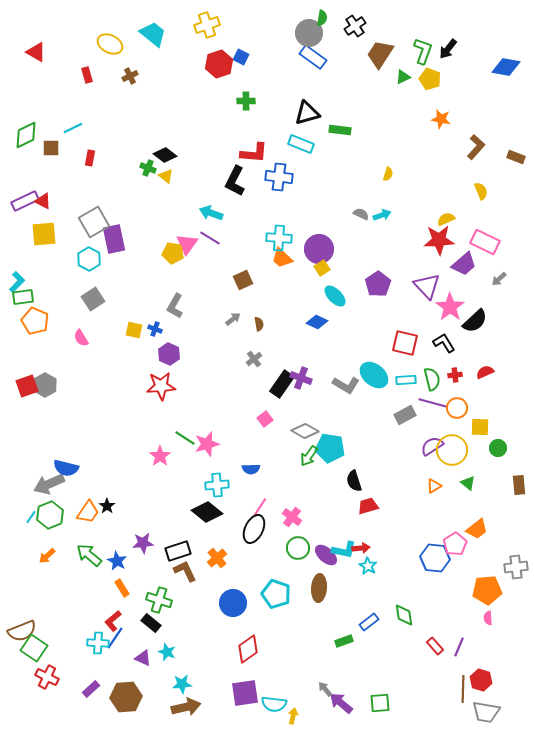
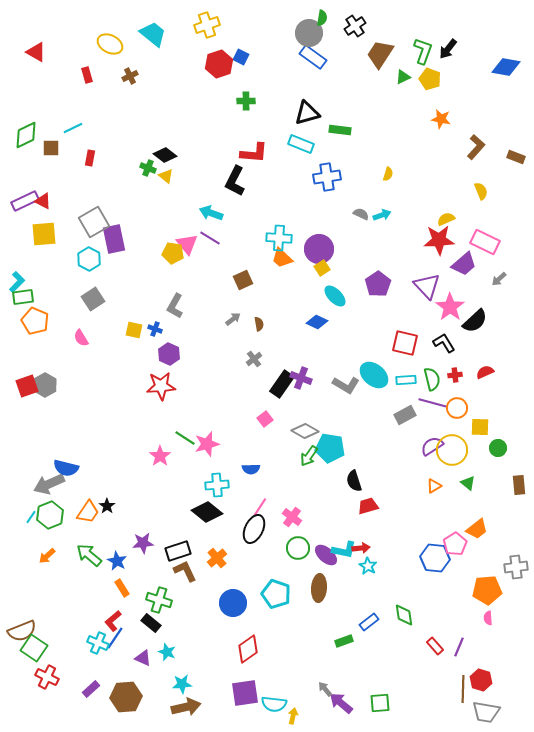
blue cross at (279, 177): moved 48 px right; rotated 16 degrees counterclockwise
pink triangle at (187, 244): rotated 15 degrees counterclockwise
cyan cross at (98, 643): rotated 20 degrees clockwise
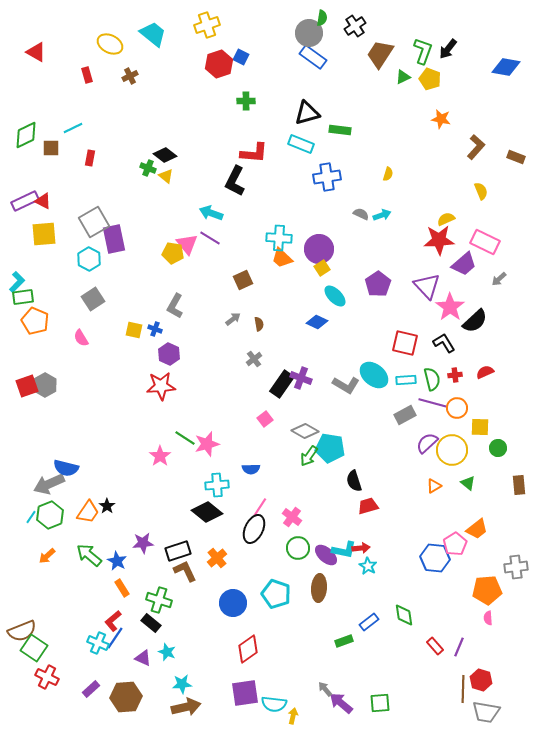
purple semicircle at (432, 446): moved 5 px left, 3 px up; rotated 10 degrees counterclockwise
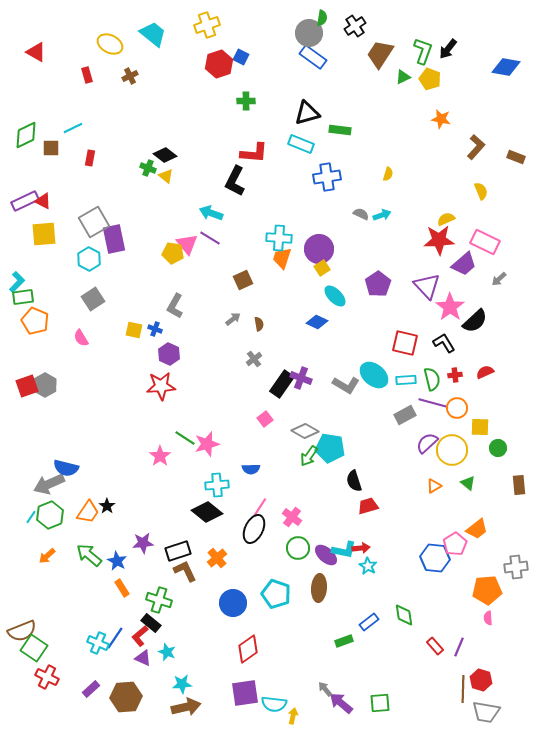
orange trapezoid at (282, 258): rotated 65 degrees clockwise
red L-shape at (113, 621): moved 27 px right, 15 px down
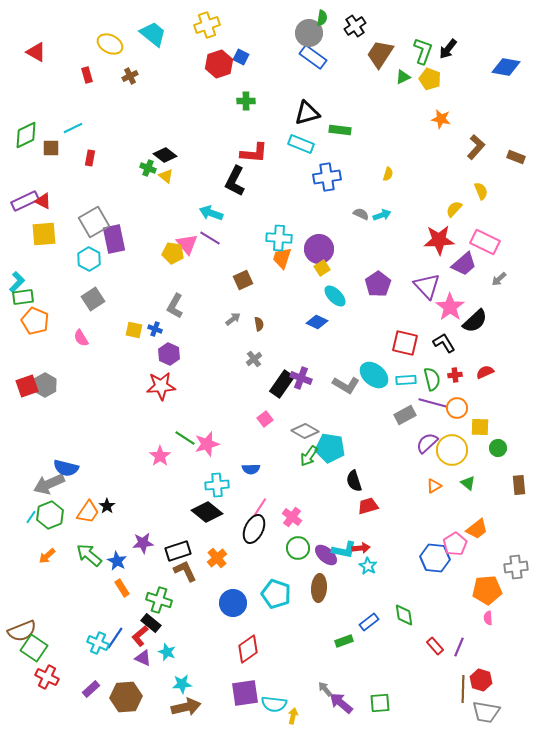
yellow semicircle at (446, 219): moved 8 px right, 10 px up; rotated 24 degrees counterclockwise
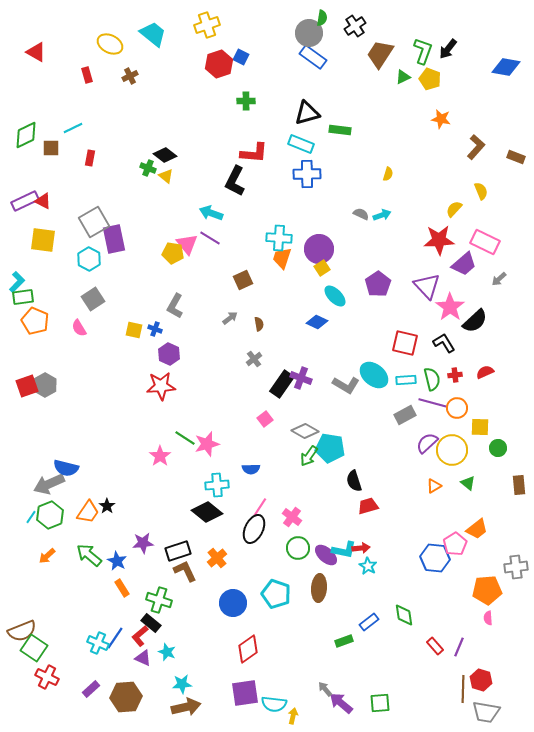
blue cross at (327, 177): moved 20 px left, 3 px up; rotated 8 degrees clockwise
yellow square at (44, 234): moved 1 px left, 6 px down; rotated 12 degrees clockwise
gray arrow at (233, 319): moved 3 px left, 1 px up
pink semicircle at (81, 338): moved 2 px left, 10 px up
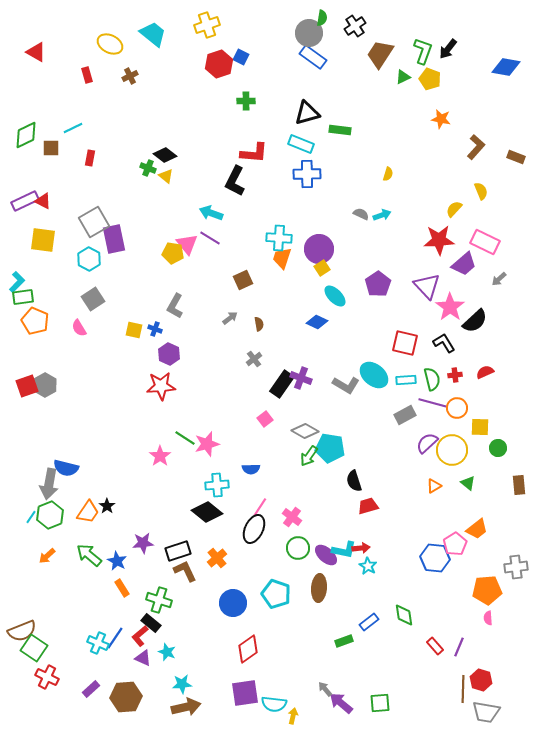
gray arrow at (49, 484): rotated 56 degrees counterclockwise
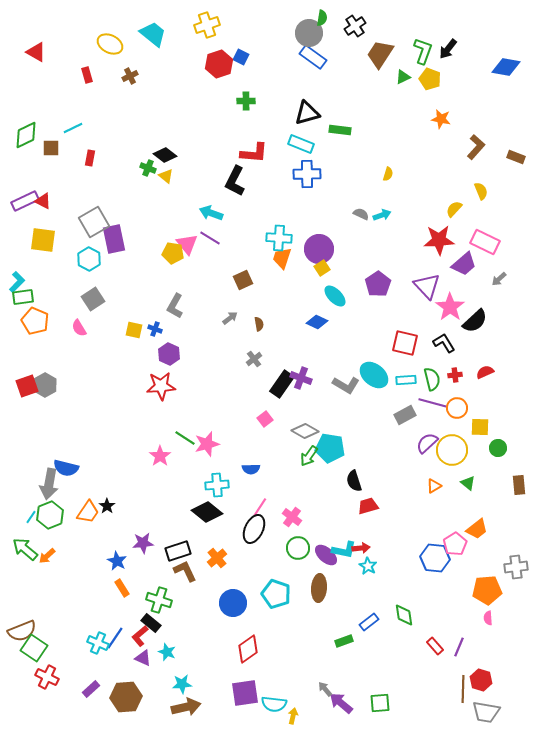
green arrow at (89, 555): moved 64 px left, 6 px up
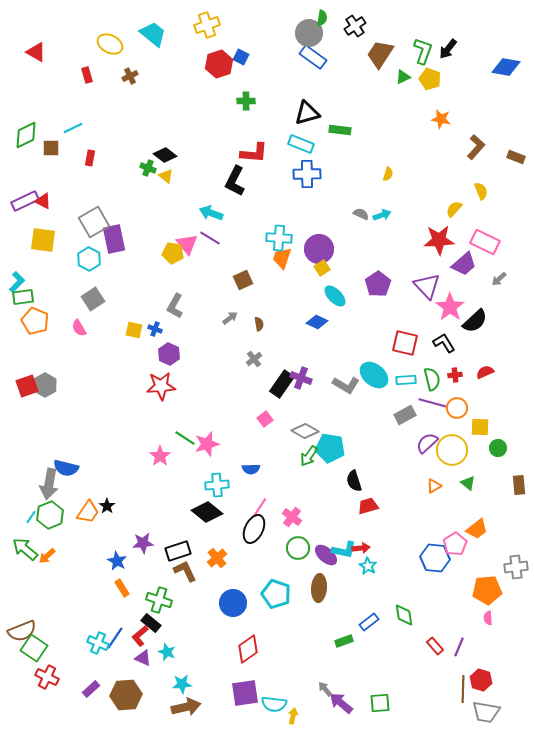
brown hexagon at (126, 697): moved 2 px up
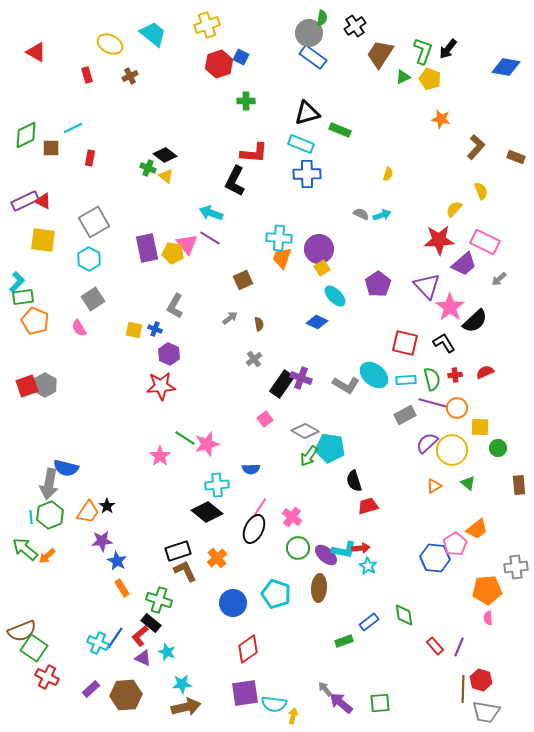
green rectangle at (340, 130): rotated 15 degrees clockwise
purple rectangle at (114, 239): moved 33 px right, 9 px down
cyan line at (31, 517): rotated 40 degrees counterclockwise
purple star at (143, 543): moved 41 px left, 2 px up
